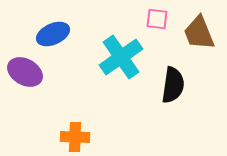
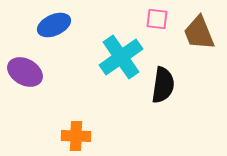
blue ellipse: moved 1 px right, 9 px up
black semicircle: moved 10 px left
orange cross: moved 1 px right, 1 px up
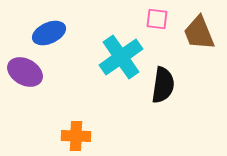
blue ellipse: moved 5 px left, 8 px down
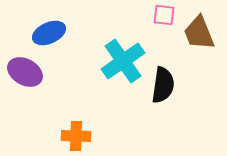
pink square: moved 7 px right, 4 px up
cyan cross: moved 2 px right, 4 px down
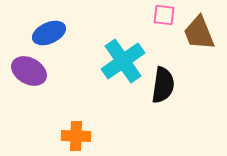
purple ellipse: moved 4 px right, 1 px up
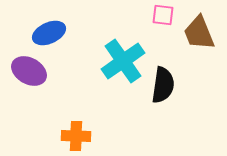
pink square: moved 1 px left
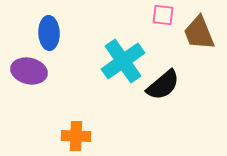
blue ellipse: rotated 68 degrees counterclockwise
purple ellipse: rotated 16 degrees counterclockwise
black semicircle: rotated 42 degrees clockwise
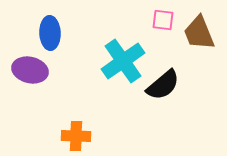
pink square: moved 5 px down
blue ellipse: moved 1 px right
purple ellipse: moved 1 px right, 1 px up
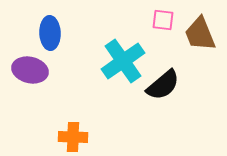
brown trapezoid: moved 1 px right, 1 px down
orange cross: moved 3 px left, 1 px down
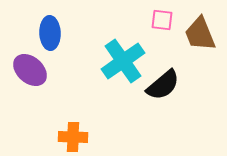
pink square: moved 1 px left
purple ellipse: rotated 28 degrees clockwise
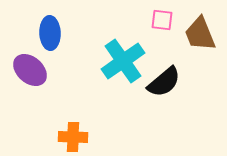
black semicircle: moved 1 px right, 3 px up
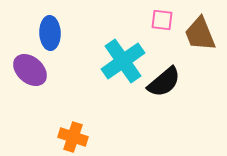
orange cross: rotated 16 degrees clockwise
